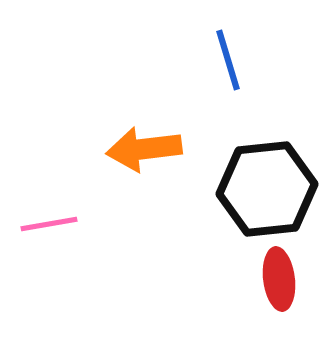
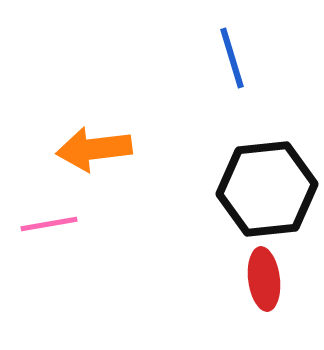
blue line: moved 4 px right, 2 px up
orange arrow: moved 50 px left
red ellipse: moved 15 px left
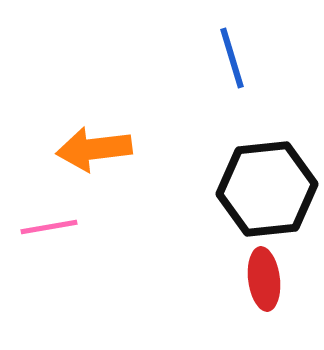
pink line: moved 3 px down
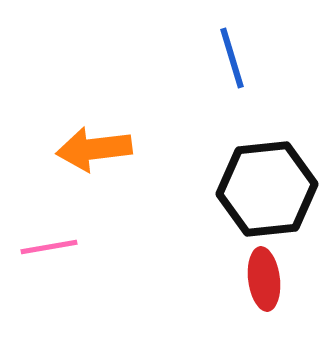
pink line: moved 20 px down
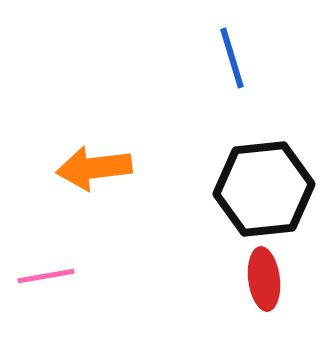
orange arrow: moved 19 px down
black hexagon: moved 3 px left
pink line: moved 3 px left, 29 px down
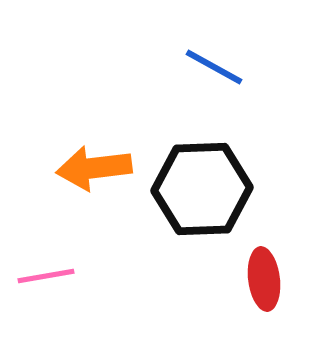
blue line: moved 18 px left, 9 px down; rotated 44 degrees counterclockwise
black hexagon: moved 62 px left; rotated 4 degrees clockwise
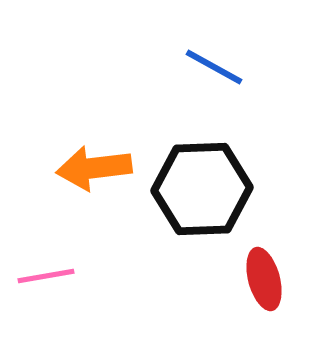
red ellipse: rotated 8 degrees counterclockwise
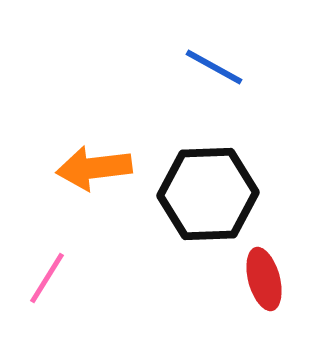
black hexagon: moved 6 px right, 5 px down
pink line: moved 1 px right, 2 px down; rotated 48 degrees counterclockwise
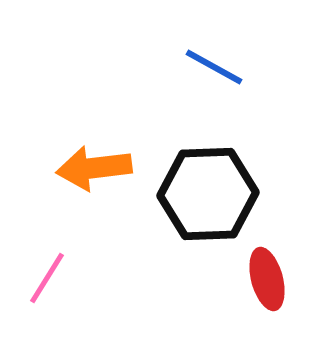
red ellipse: moved 3 px right
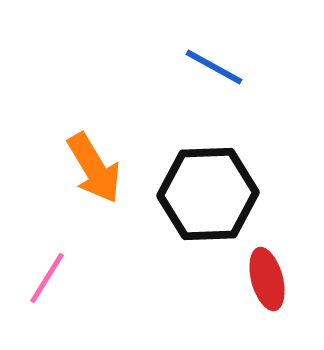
orange arrow: rotated 114 degrees counterclockwise
